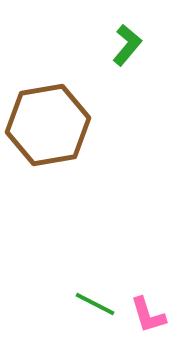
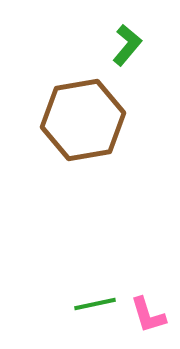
brown hexagon: moved 35 px right, 5 px up
green line: rotated 39 degrees counterclockwise
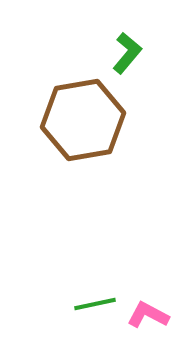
green L-shape: moved 8 px down
pink L-shape: rotated 135 degrees clockwise
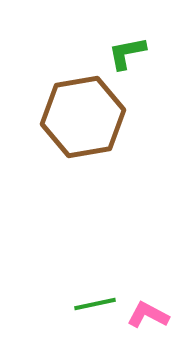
green L-shape: rotated 141 degrees counterclockwise
brown hexagon: moved 3 px up
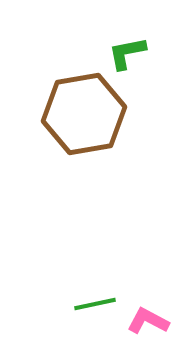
brown hexagon: moved 1 px right, 3 px up
pink L-shape: moved 6 px down
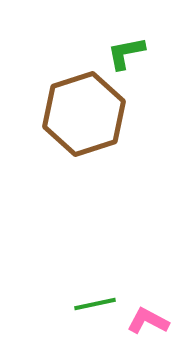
green L-shape: moved 1 px left
brown hexagon: rotated 8 degrees counterclockwise
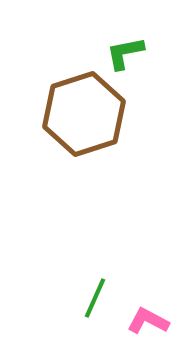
green L-shape: moved 1 px left
green line: moved 6 px up; rotated 54 degrees counterclockwise
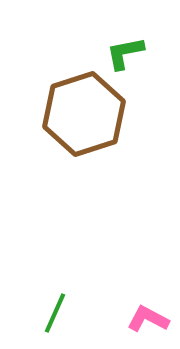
green line: moved 40 px left, 15 px down
pink L-shape: moved 2 px up
